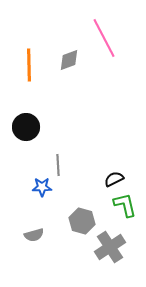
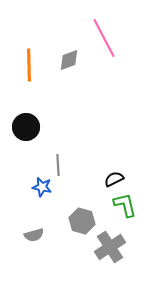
blue star: rotated 12 degrees clockwise
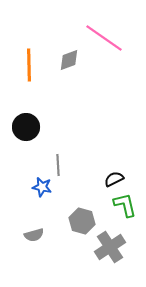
pink line: rotated 27 degrees counterclockwise
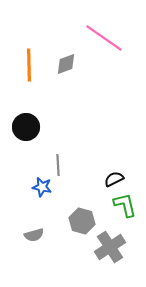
gray diamond: moved 3 px left, 4 px down
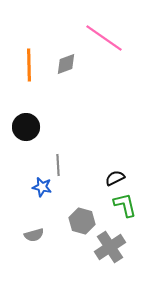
black semicircle: moved 1 px right, 1 px up
